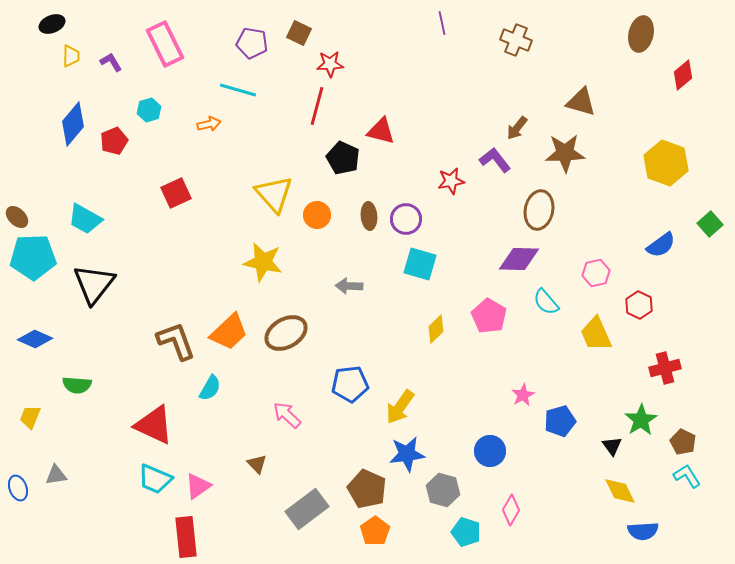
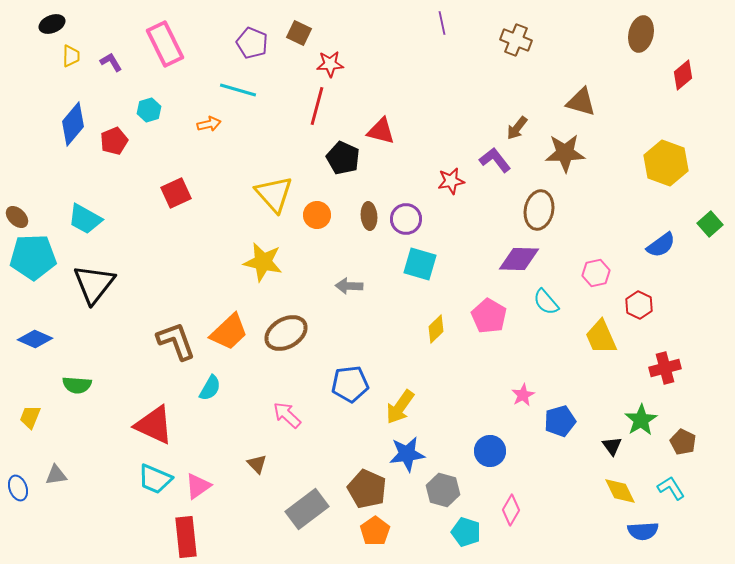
purple pentagon at (252, 43): rotated 12 degrees clockwise
yellow trapezoid at (596, 334): moved 5 px right, 3 px down
cyan L-shape at (687, 476): moved 16 px left, 12 px down
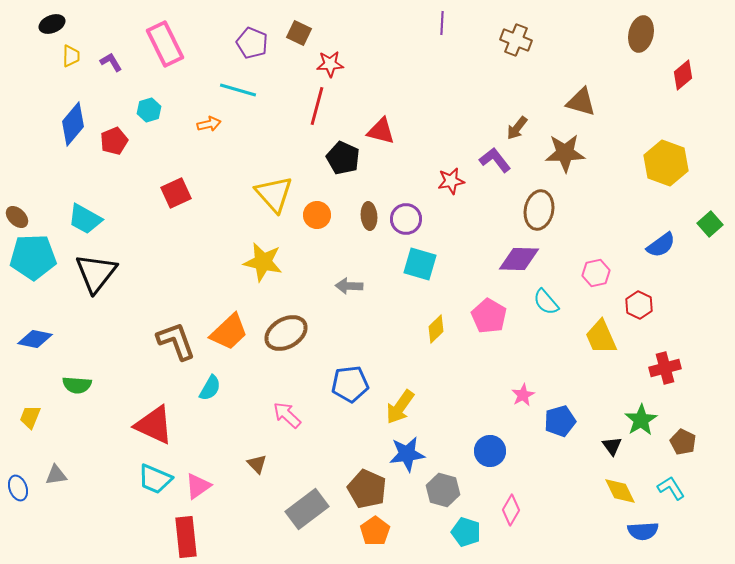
purple line at (442, 23): rotated 15 degrees clockwise
black triangle at (94, 284): moved 2 px right, 11 px up
blue diamond at (35, 339): rotated 12 degrees counterclockwise
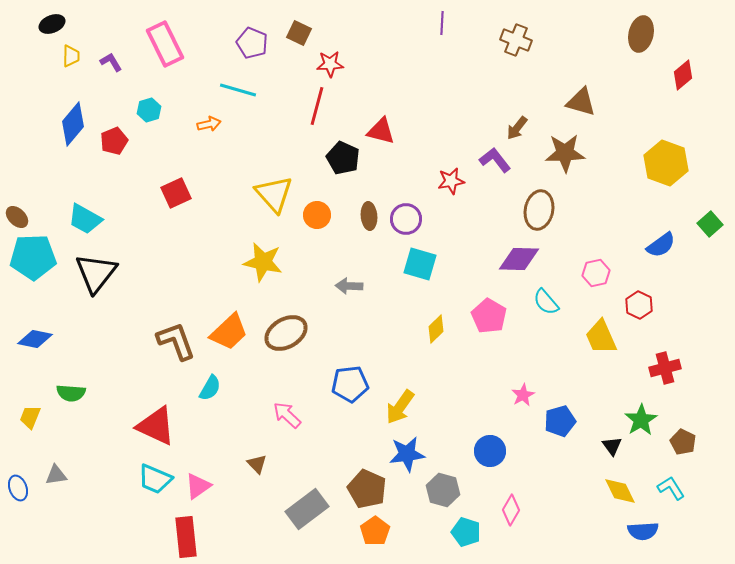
green semicircle at (77, 385): moved 6 px left, 8 px down
red triangle at (154, 425): moved 2 px right, 1 px down
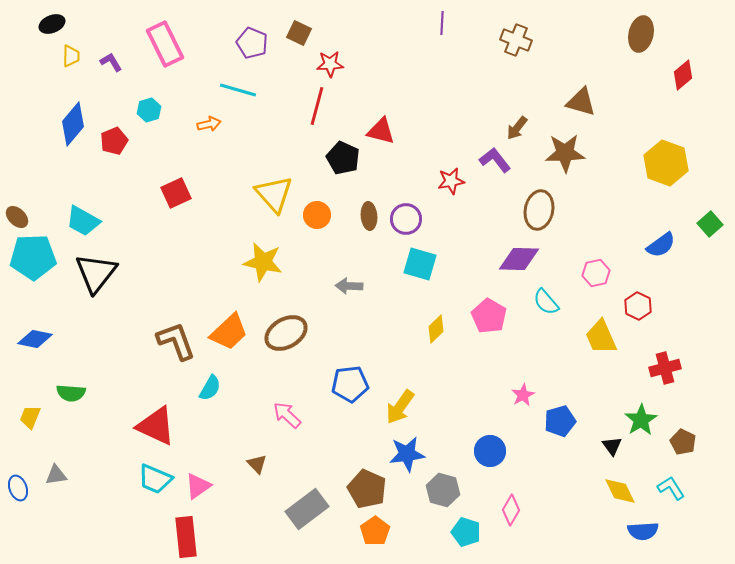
cyan trapezoid at (85, 219): moved 2 px left, 2 px down
red hexagon at (639, 305): moved 1 px left, 1 px down
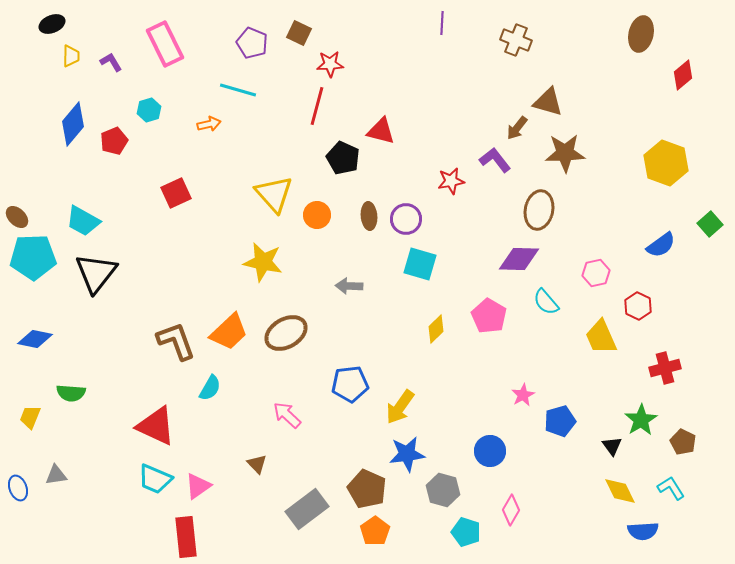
brown triangle at (581, 102): moved 33 px left
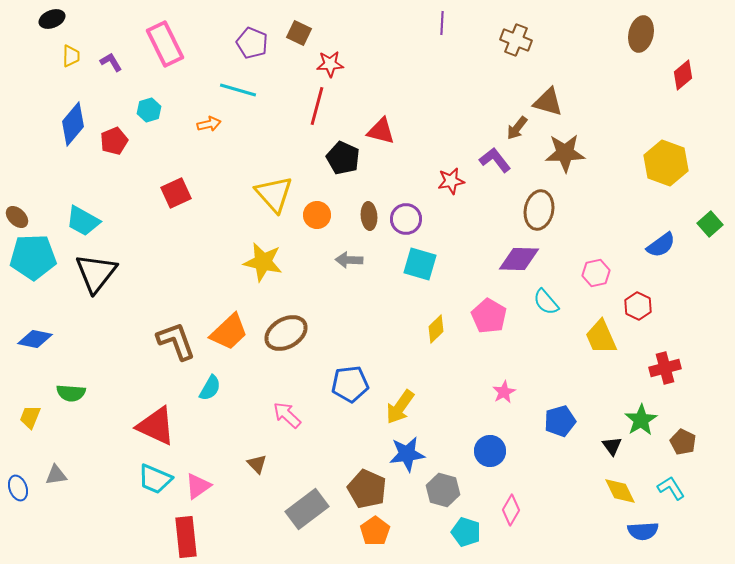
black ellipse at (52, 24): moved 5 px up
gray arrow at (349, 286): moved 26 px up
pink star at (523, 395): moved 19 px left, 3 px up
